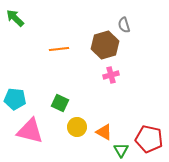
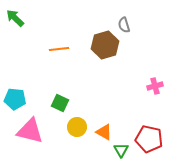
pink cross: moved 44 px right, 11 px down
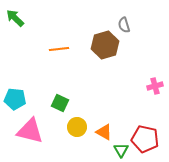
red pentagon: moved 4 px left
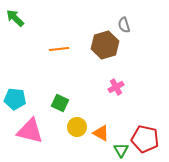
pink cross: moved 39 px left, 1 px down; rotated 14 degrees counterclockwise
orange triangle: moved 3 px left, 1 px down
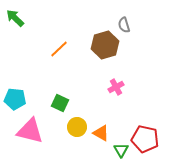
orange line: rotated 36 degrees counterclockwise
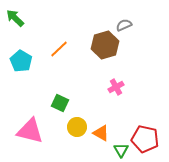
gray semicircle: rotated 84 degrees clockwise
cyan pentagon: moved 6 px right, 38 px up; rotated 25 degrees clockwise
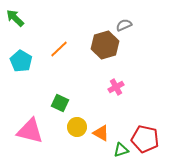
green triangle: rotated 42 degrees clockwise
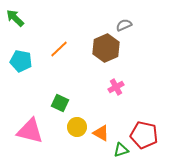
brown hexagon: moved 1 px right, 3 px down; rotated 8 degrees counterclockwise
cyan pentagon: rotated 20 degrees counterclockwise
red pentagon: moved 1 px left, 4 px up
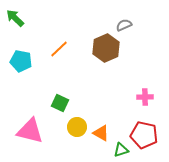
pink cross: moved 29 px right, 10 px down; rotated 28 degrees clockwise
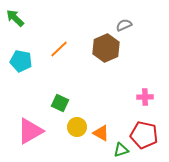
pink triangle: rotated 44 degrees counterclockwise
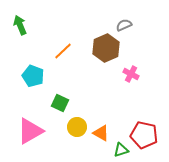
green arrow: moved 5 px right, 7 px down; rotated 24 degrees clockwise
orange line: moved 4 px right, 2 px down
cyan pentagon: moved 12 px right, 15 px down; rotated 10 degrees clockwise
pink cross: moved 14 px left, 23 px up; rotated 28 degrees clockwise
